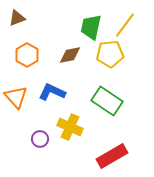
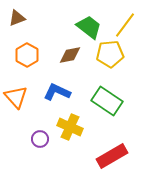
green trapezoid: moved 2 px left; rotated 116 degrees clockwise
blue L-shape: moved 5 px right
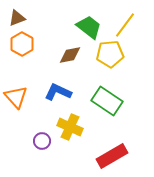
orange hexagon: moved 5 px left, 11 px up
blue L-shape: moved 1 px right
purple circle: moved 2 px right, 2 px down
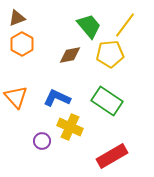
green trapezoid: moved 1 px up; rotated 12 degrees clockwise
blue L-shape: moved 1 px left, 6 px down
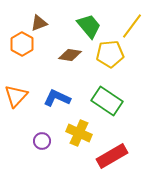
brown triangle: moved 22 px right, 5 px down
yellow line: moved 7 px right, 1 px down
brown diamond: rotated 20 degrees clockwise
orange triangle: moved 1 px up; rotated 25 degrees clockwise
yellow cross: moved 9 px right, 6 px down
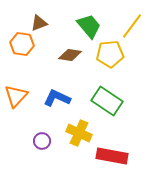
orange hexagon: rotated 20 degrees counterclockwise
red rectangle: rotated 40 degrees clockwise
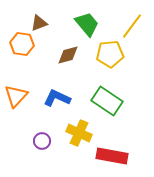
green trapezoid: moved 2 px left, 2 px up
brown diamond: moved 2 px left; rotated 25 degrees counterclockwise
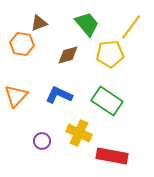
yellow line: moved 1 px left, 1 px down
blue L-shape: moved 2 px right, 3 px up
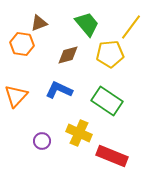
blue L-shape: moved 5 px up
red rectangle: rotated 12 degrees clockwise
